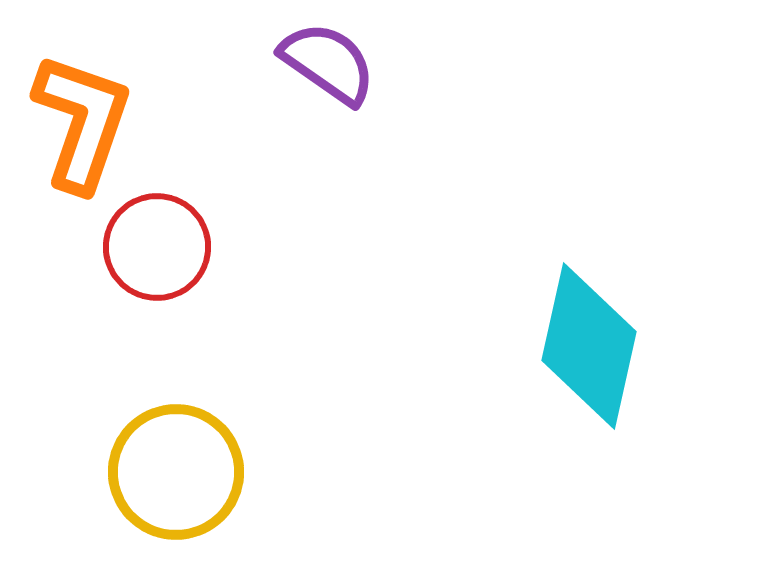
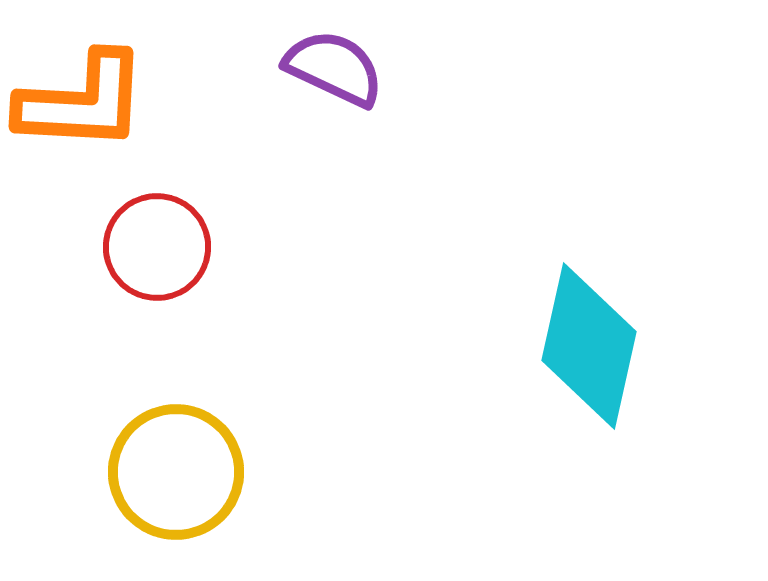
purple semicircle: moved 6 px right, 5 px down; rotated 10 degrees counterclockwise
orange L-shape: moved 20 px up; rotated 74 degrees clockwise
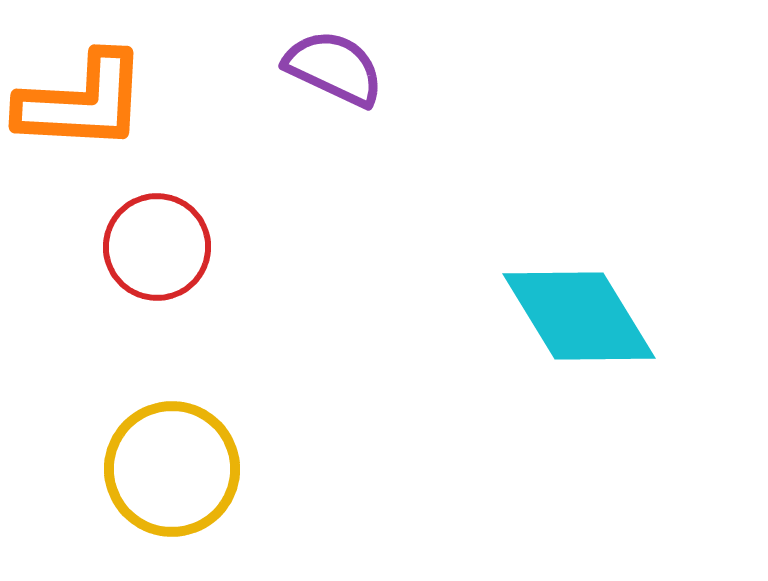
cyan diamond: moved 10 px left, 30 px up; rotated 44 degrees counterclockwise
yellow circle: moved 4 px left, 3 px up
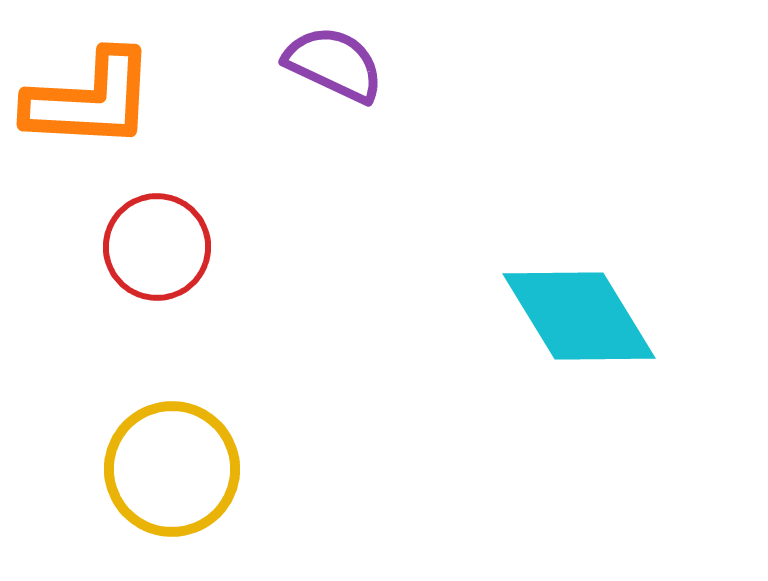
purple semicircle: moved 4 px up
orange L-shape: moved 8 px right, 2 px up
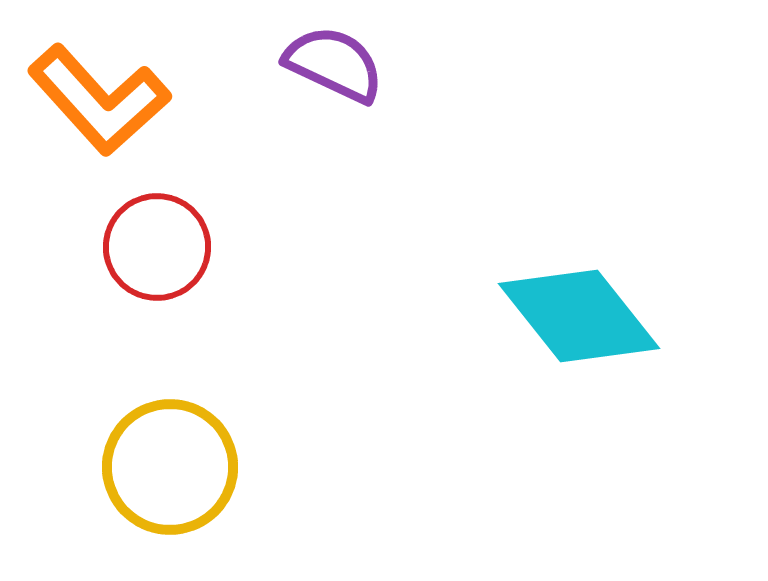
orange L-shape: moved 9 px right; rotated 45 degrees clockwise
cyan diamond: rotated 7 degrees counterclockwise
yellow circle: moved 2 px left, 2 px up
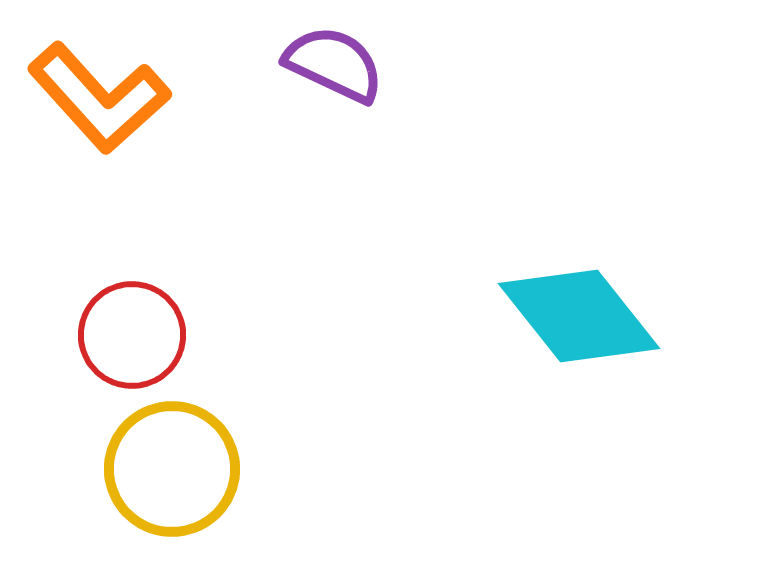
orange L-shape: moved 2 px up
red circle: moved 25 px left, 88 px down
yellow circle: moved 2 px right, 2 px down
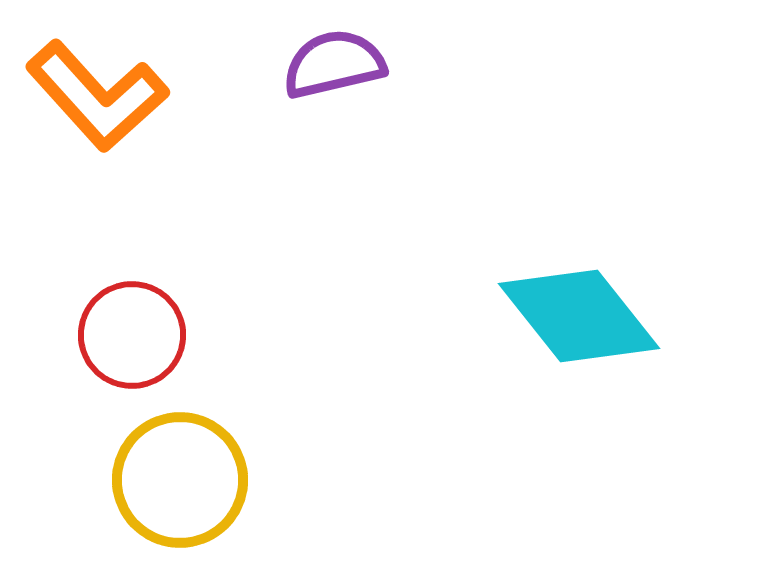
purple semicircle: rotated 38 degrees counterclockwise
orange L-shape: moved 2 px left, 2 px up
yellow circle: moved 8 px right, 11 px down
